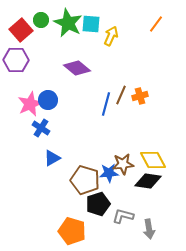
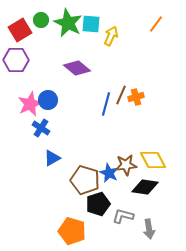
red square: moved 1 px left; rotated 10 degrees clockwise
orange cross: moved 4 px left, 1 px down
brown star: moved 3 px right, 1 px down
blue star: rotated 30 degrees clockwise
black diamond: moved 3 px left, 6 px down
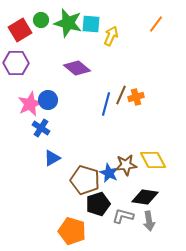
green star: rotated 12 degrees counterclockwise
purple hexagon: moved 3 px down
black diamond: moved 10 px down
gray arrow: moved 8 px up
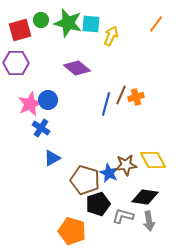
red square: rotated 15 degrees clockwise
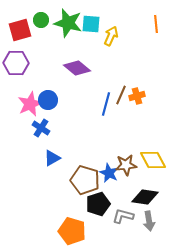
orange line: rotated 42 degrees counterclockwise
orange cross: moved 1 px right, 1 px up
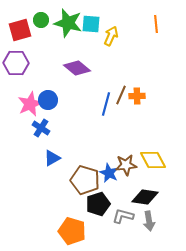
orange cross: rotated 14 degrees clockwise
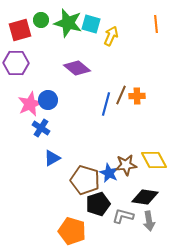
cyan square: rotated 12 degrees clockwise
yellow diamond: moved 1 px right
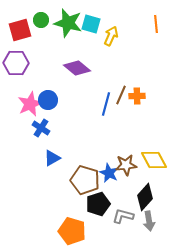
black diamond: rotated 56 degrees counterclockwise
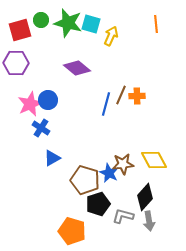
brown star: moved 3 px left, 1 px up
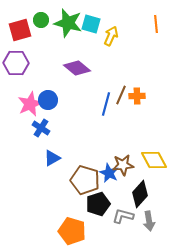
brown star: moved 1 px down
black diamond: moved 5 px left, 3 px up
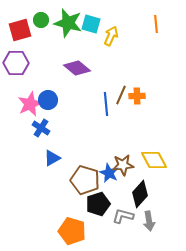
blue line: rotated 20 degrees counterclockwise
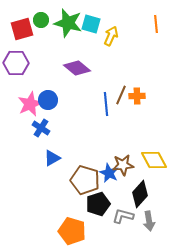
red square: moved 2 px right, 1 px up
